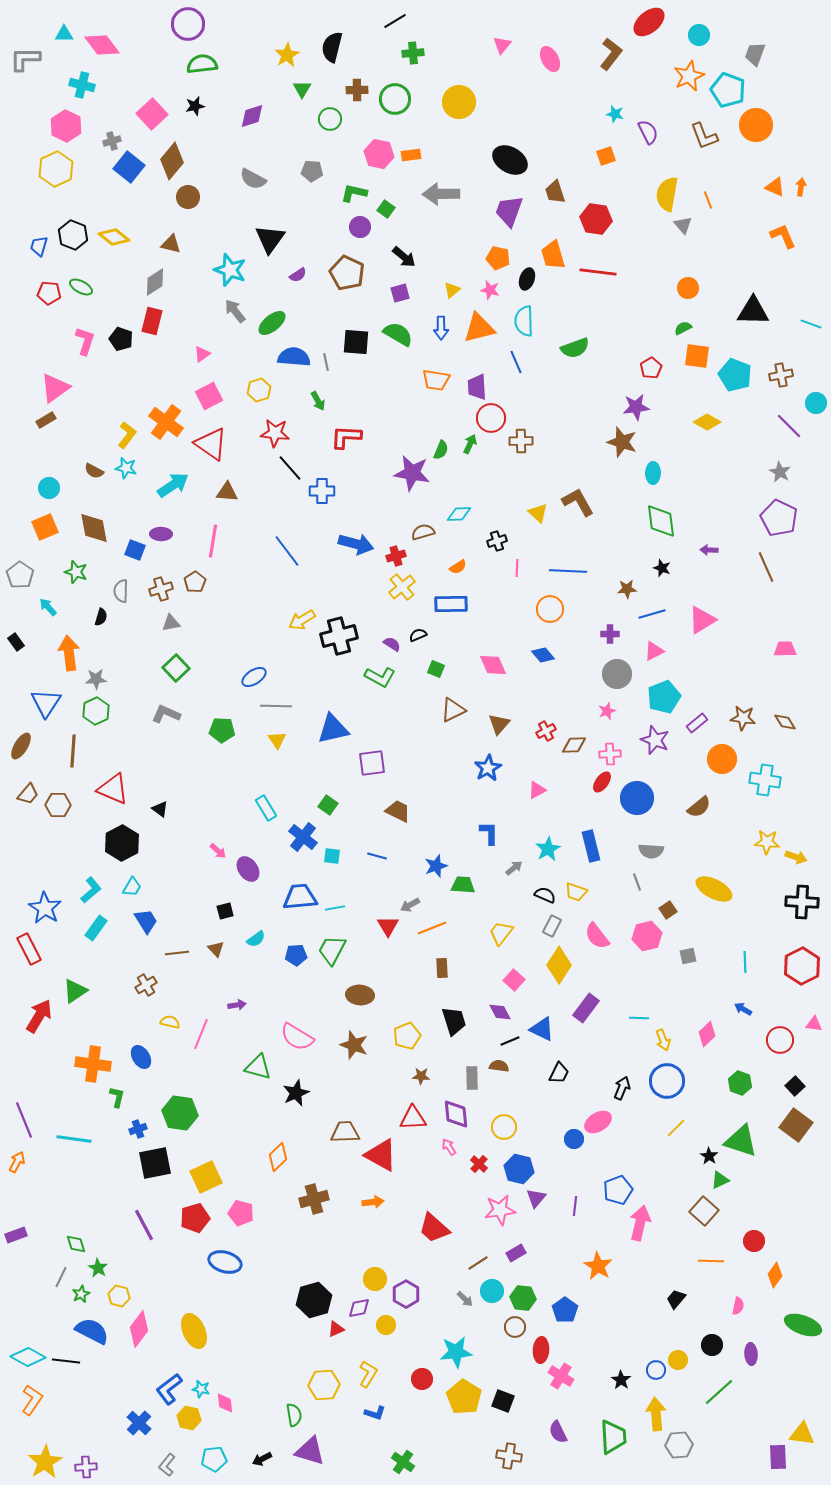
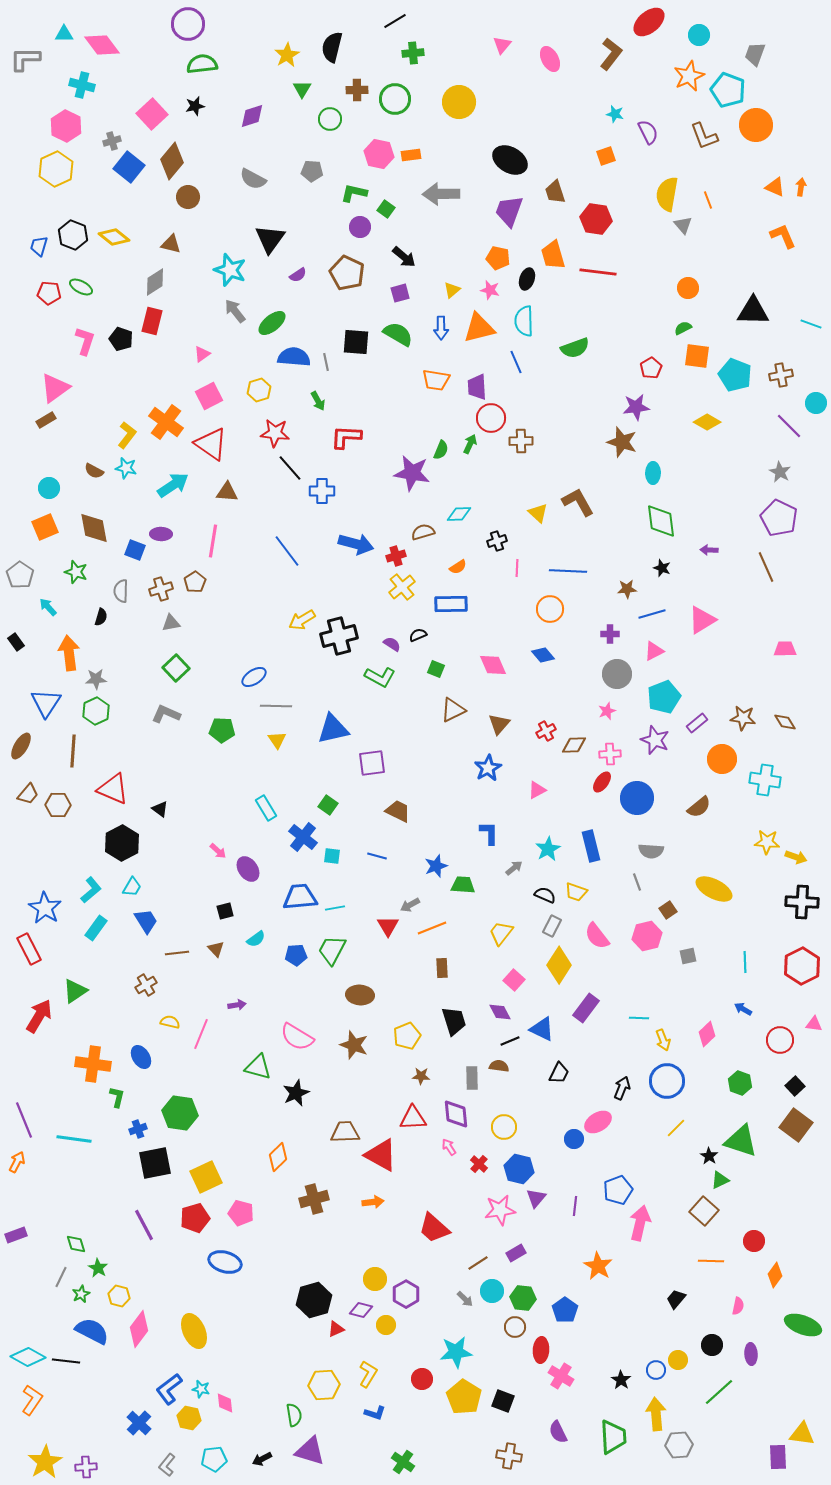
purple diamond at (359, 1308): moved 2 px right, 2 px down; rotated 25 degrees clockwise
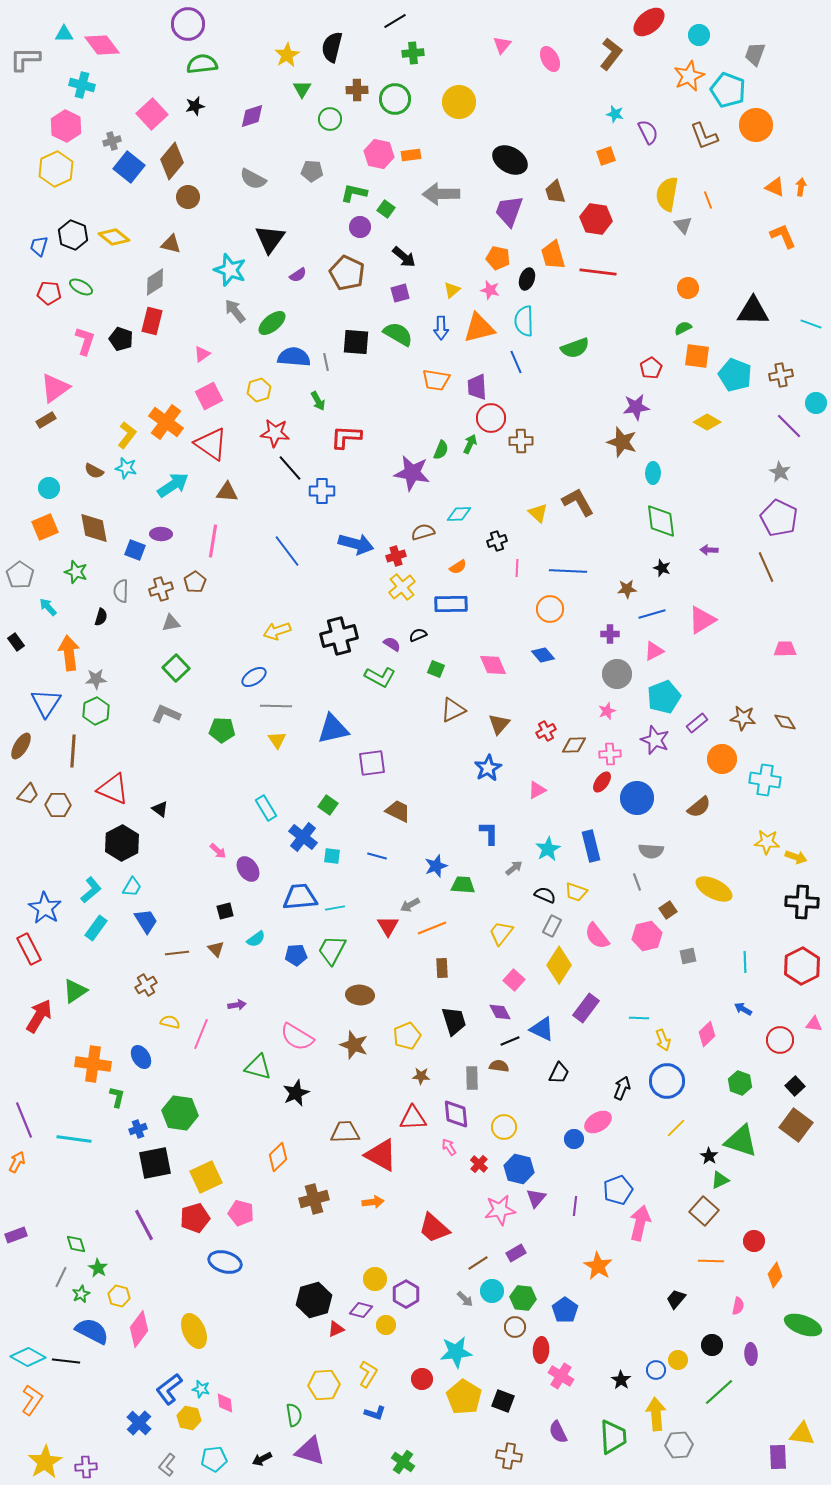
yellow arrow at (302, 620): moved 25 px left, 11 px down; rotated 12 degrees clockwise
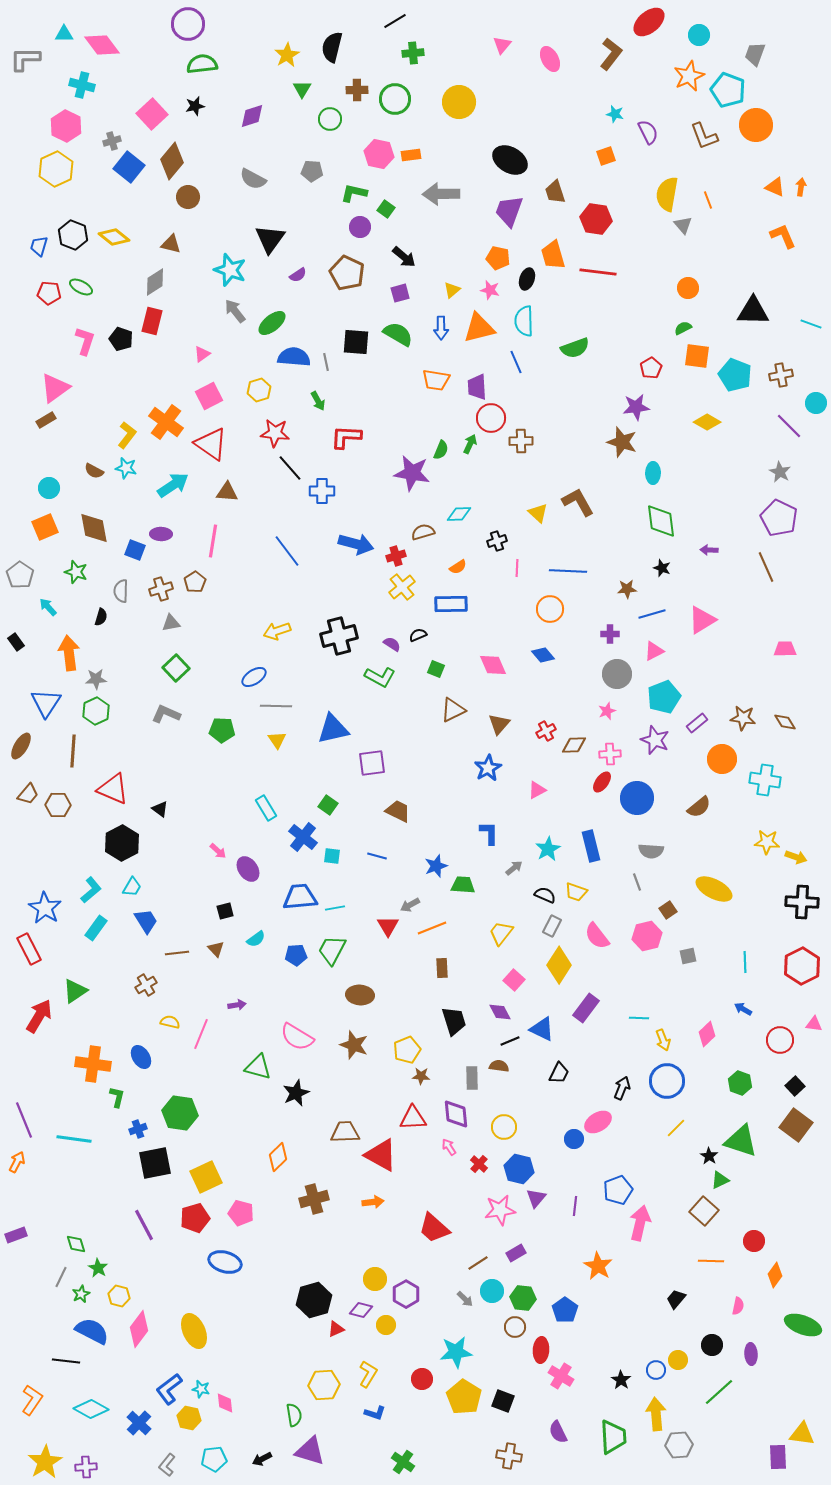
yellow pentagon at (407, 1036): moved 14 px down
cyan diamond at (28, 1357): moved 63 px right, 52 px down
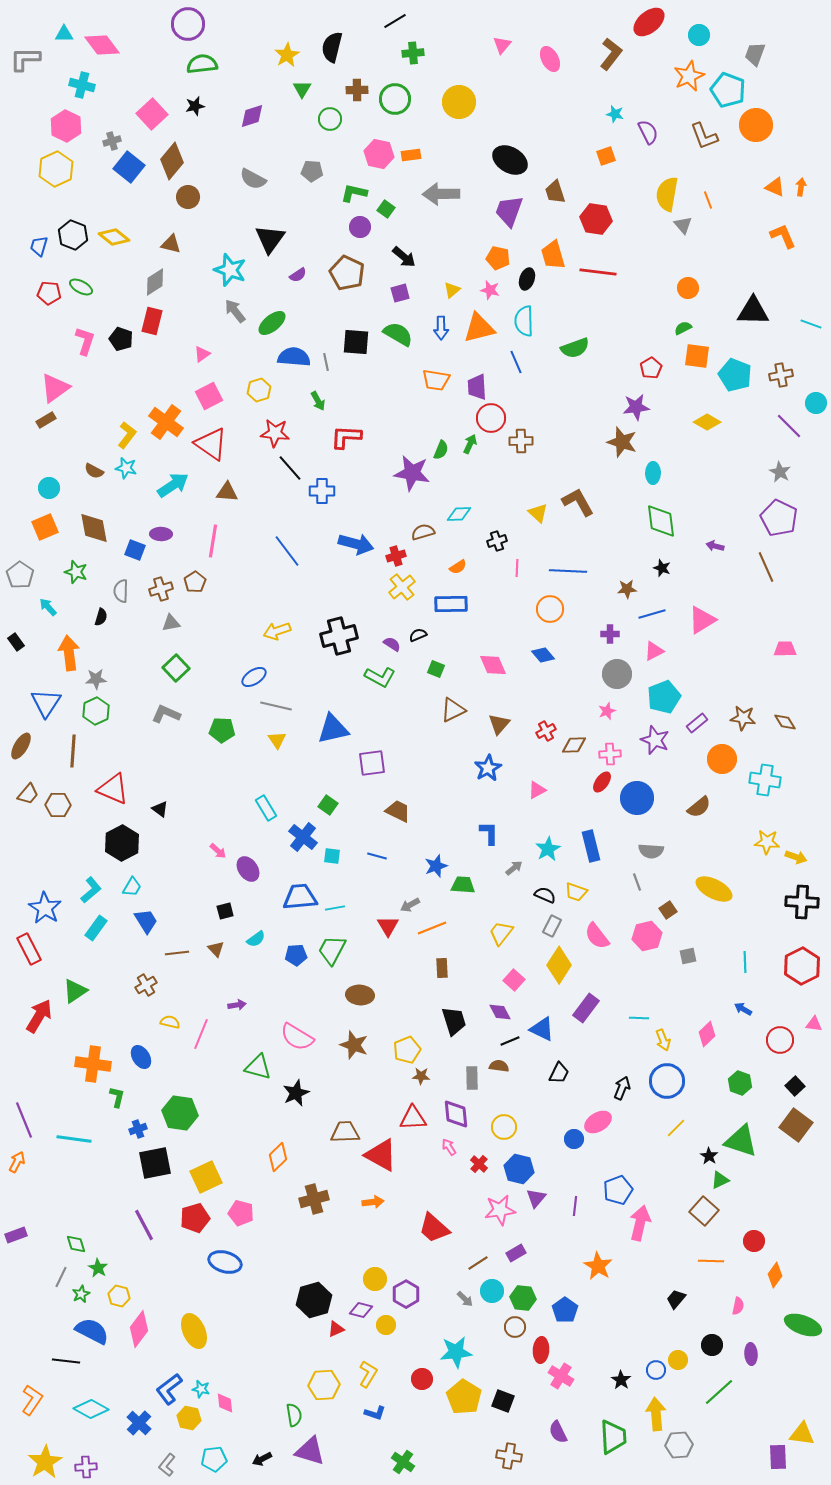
purple arrow at (709, 550): moved 6 px right, 4 px up; rotated 12 degrees clockwise
gray line at (276, 706): rotated 12 degrees clockwise
